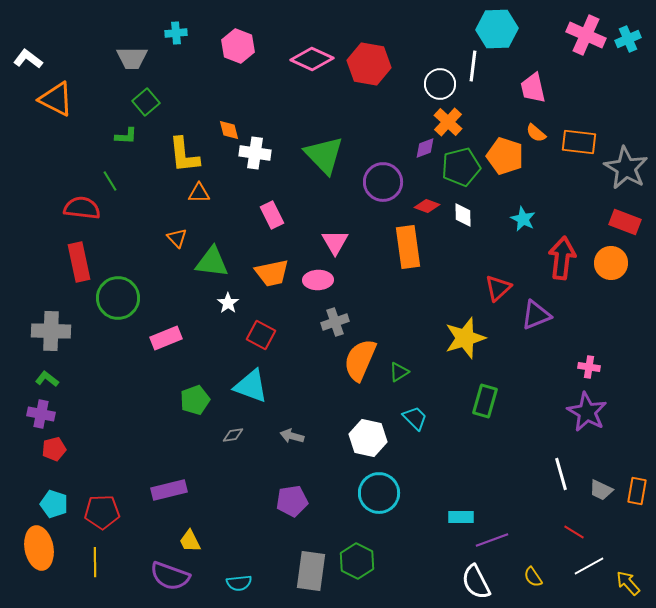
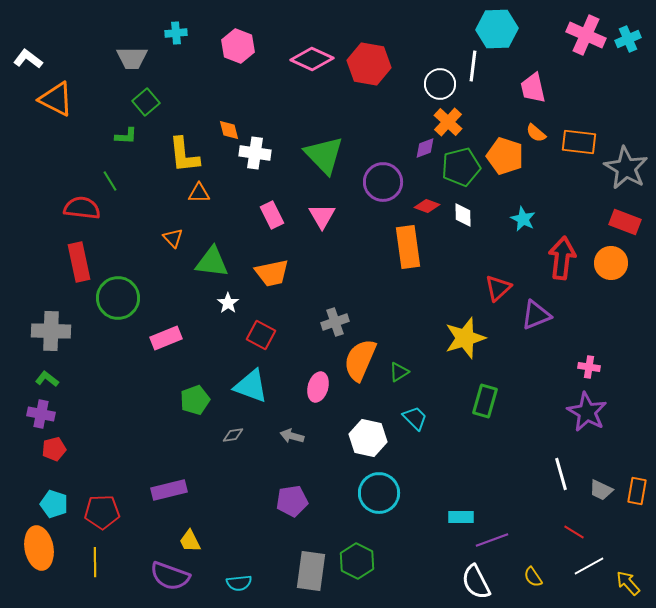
orange triangle at (177, 238): moved 4 px left
pink triangle at (335, 242): moved 13 px left, 26 px up
pink ellipse at (318, 280): moved 107 px down; rotated 72 degrees counterclockwise
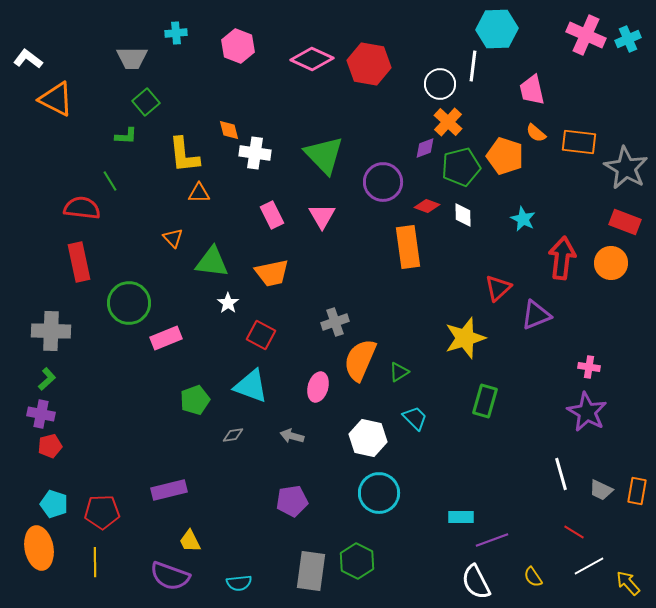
pink trapezoid at (533, 88): moved 1 px left, 2 px down
green circle at (118, 298): moved 11 px right, 5 px down
green L-shape at (47, 379): rotated 100 degrees clockwise
red pentagon at (54, 449): moved 4 px left, 3 px up
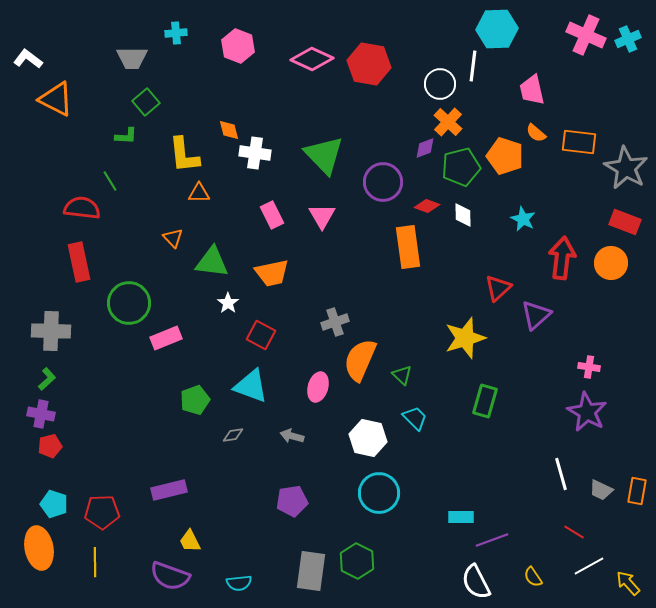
purple triangle at (536, 315): rotated 20 degrees counterclockwise
green triangle at (399, 372): moved 3 px right, 3 px down; rotated 45 degrees counterclockwise
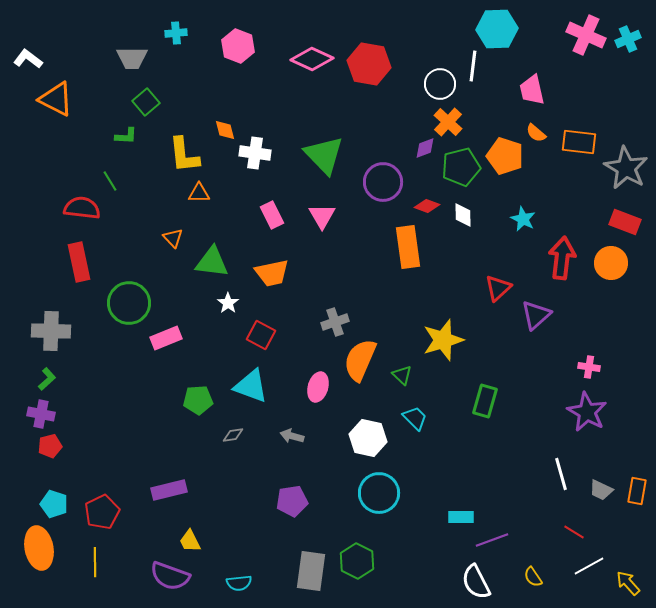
orange diamond at (229, 130): moved 4 px left
yellow star at (465, 338): moved 22 px left, 2 px down
green pentagon at (195, 400): moved 3 px right; rotated 16 degrees clockwise
red pentagon at (102, 512): rotated 24 degrees counterclockwise
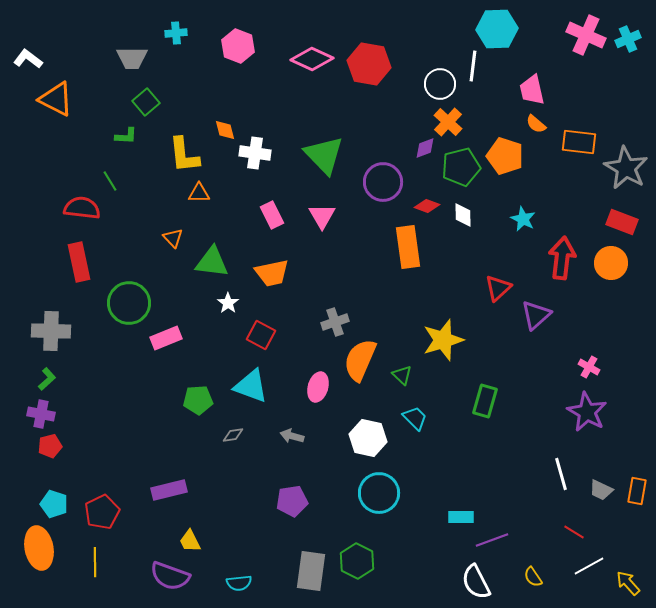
orange semicircle at (536, 133): moved 9 px up
red rectangle at (625, 222): moved 3 px left
pink cross at (589, 367): rotated 20 degrees clockwise
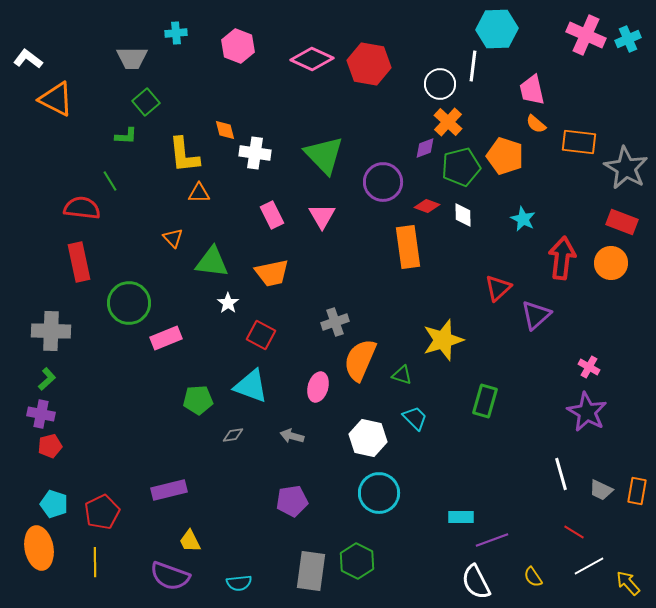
green triangle at (402, 375): rotated 25 degrees counterclockwise
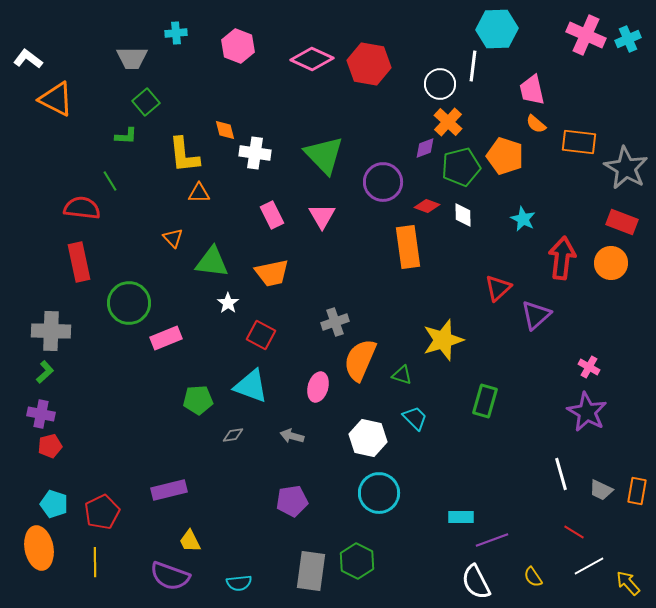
green L-shape at (47, 379): moved 2 px left, 7 px up
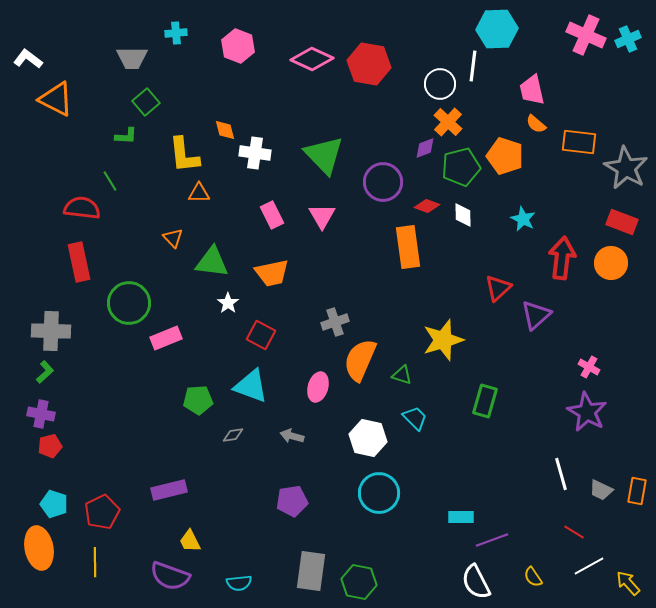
green hexagon at (357, 561): moved 2 px right, 21 px down; rotated 16 degrees counterclockwise
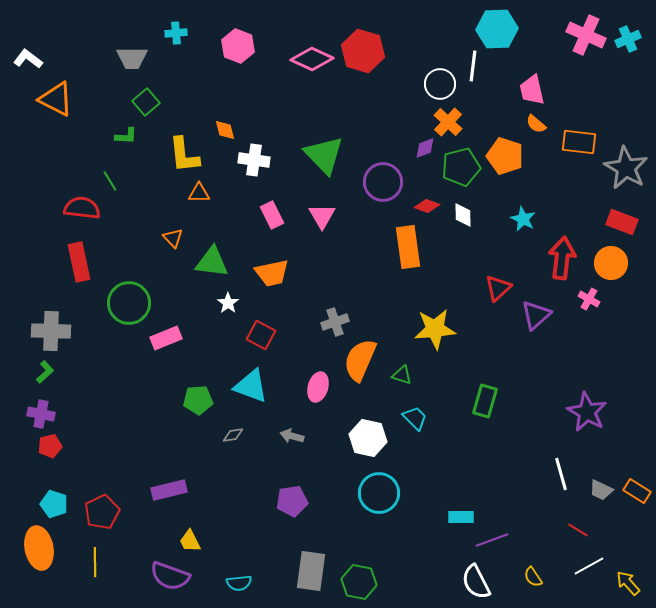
red hexagon at (369, 64): moved 6 px left, 13 px up; rotated 6 degrees clockwise
white cross at (255, 153): moved 1 px left, 7 px down
yellow star at (443, 340): moved 8 px left, 11 px up; rotated 12 degrees clockwise
pink cross at (589, 367): moved 68 px up
orange rectangle at (637, 491): rotated 68 degrees counterclockwise
red line at (574, 532): moved 4 px right, 2 px up
